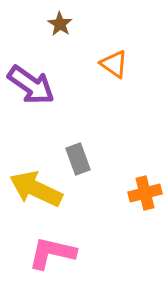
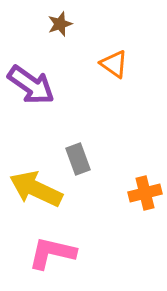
brown star: rotated 20 degrees clockwise
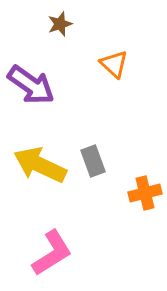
orange triangle: rotated 8 degrees clockwise
gray rectangle: moved 15 px right, 2 px down
yellow arrow: moved 4 px right, 24 px up
pink L-shape: rotated 135 degrees clockwise
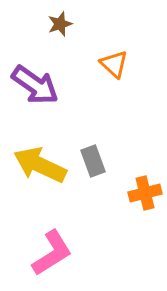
purple arrow: moved 4 px right
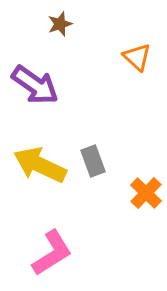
orange triangle: moved 23 px right, 7 px up
orange cross: moved 1 px right; rotated 32 degrees counterclockwise
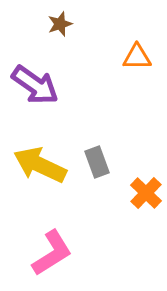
orange triangle: rotated 44 degrees counterclockwise
gray rectangle: moved 4 px right, 1 px down
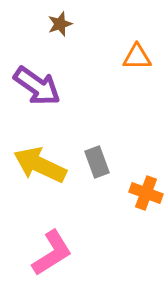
purple arrow: moved 2 px right, 1 px down
orange cross: rotated 24 degrees counterclockwise
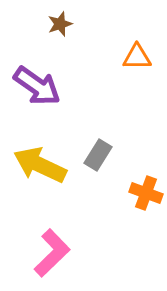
gray rectangle: moved 1 px right, 7 px up; rotated 52 degrees clockwise
pink L-shape: rotated 12 degrees counterclockwise
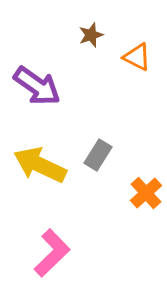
brown star: moved 31 px right, 11 px down
orange triangle: rotated 28 degrees clockwise
orange cross: rotated 28 degrees clockwise
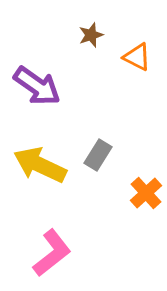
pink L-shape: rotated 6 degrees clockwise
